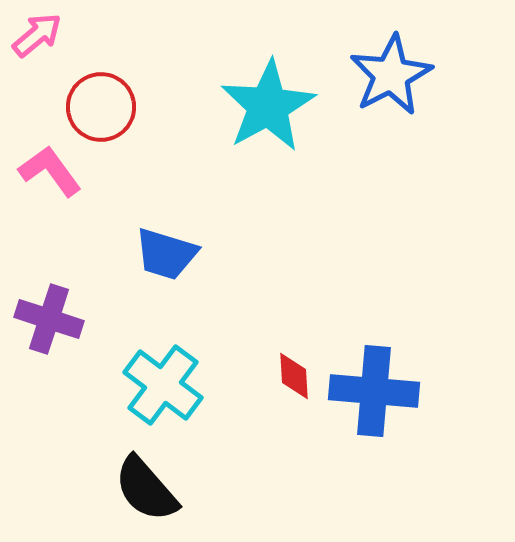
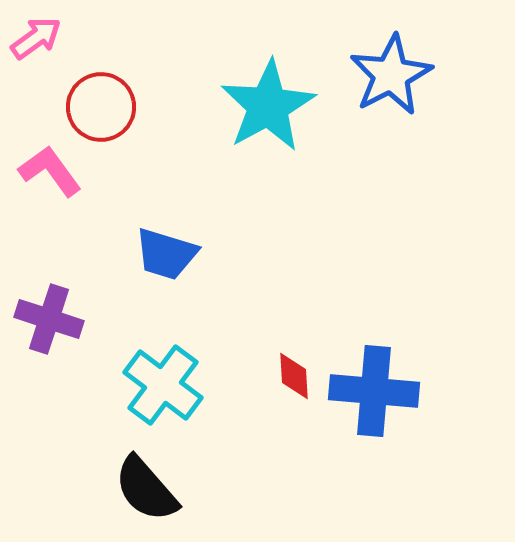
pink arrow: moved 1 px left, 3 px down; rotated 4 degrees clockwise
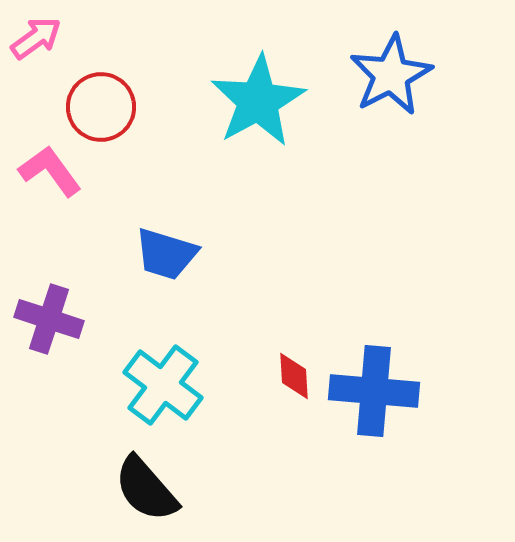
cyan star: moved 10 px left, 5 px up
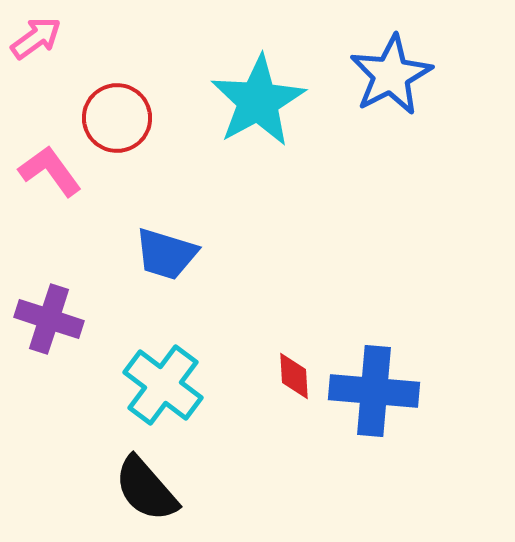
red circle: moved 16 px right, 11 px down
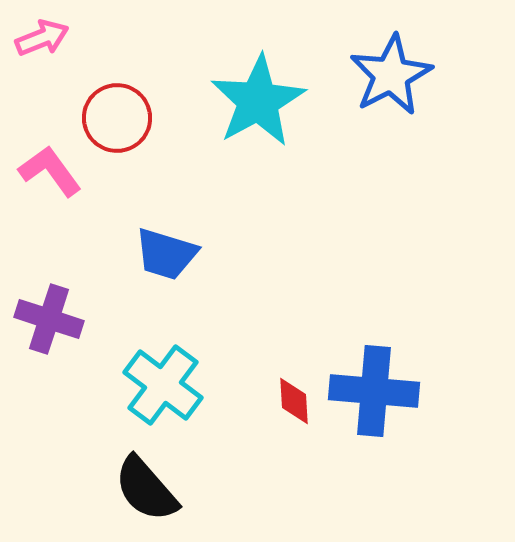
pink arrow: moved 6 px right; rotated 14 degrees clockwise
red diamond: moved 25 px down
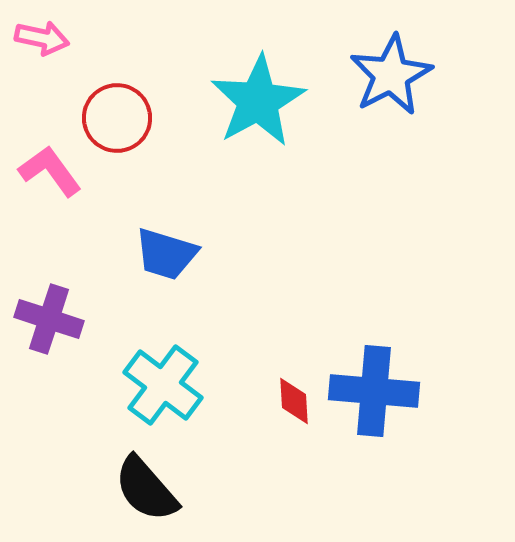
pink arrow: rotated 34 degrees clockwise
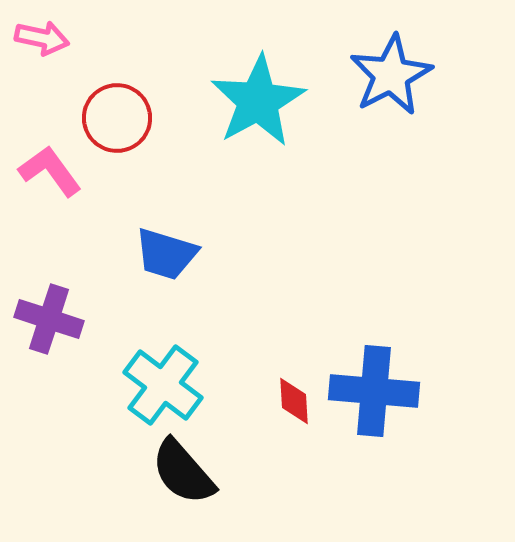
black semicircle: moved 37 px right, 17 px up
